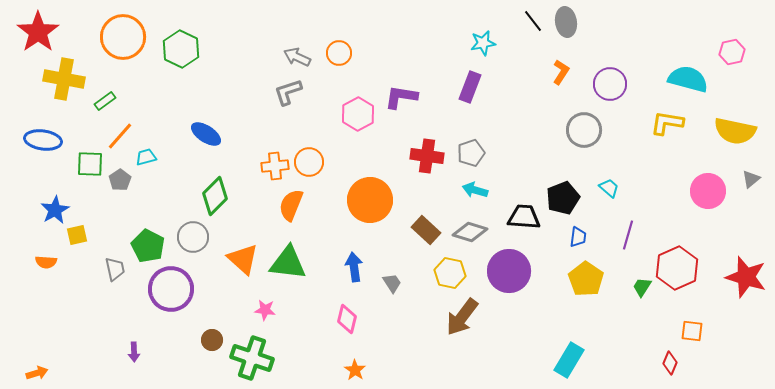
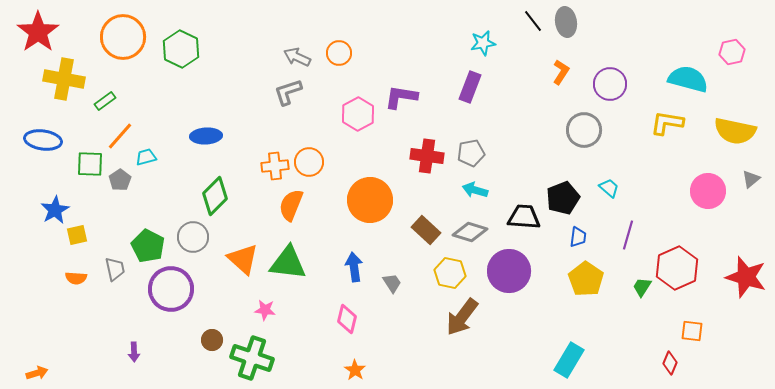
blue ellipse at (206, 134): moved 2 px down; rotated 36 degrees counterclockwise
gray pentagon at (471, 153): rotated 8 degrees clockwise
orange semicircle at (46, 262): moved 30 px right, 16 px down
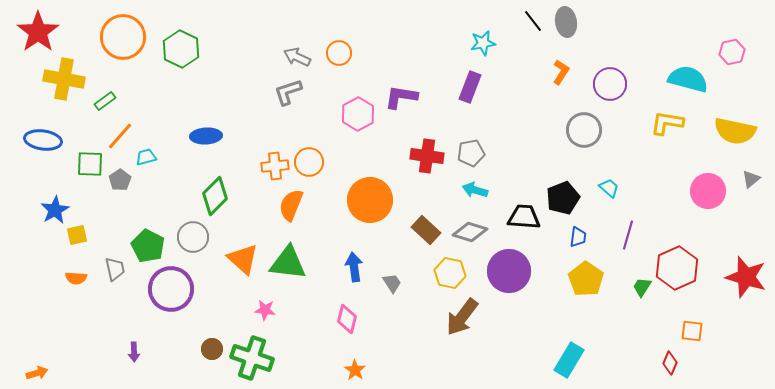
brown circle at (212, 340): moved 9 px down
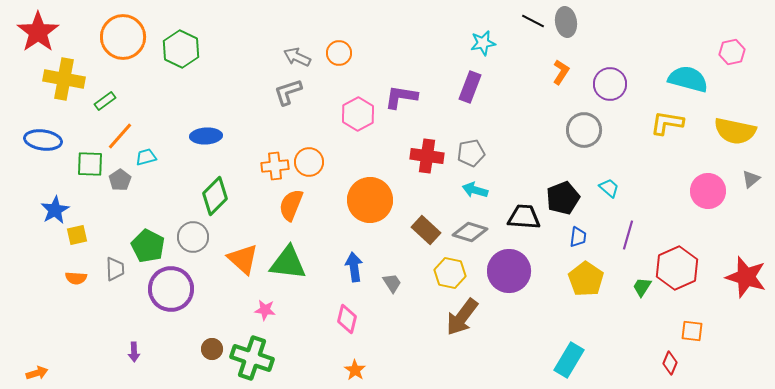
black line at (533, 21): rotated 25 degrees counterclockwise
gray trapezoid at (115, 269): rotated 10 degrees clockwise
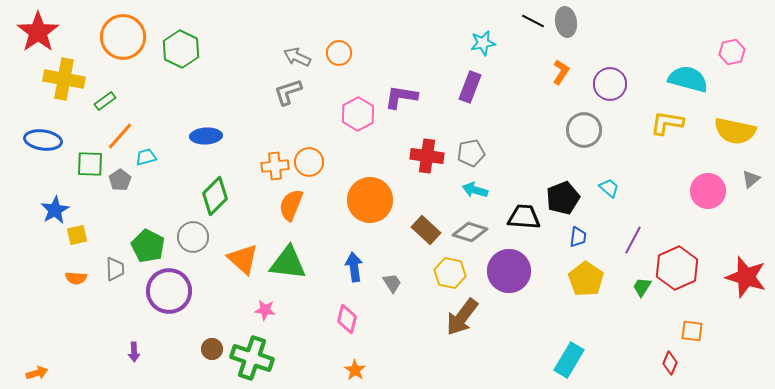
purple line at (628, 235): moved 5 px right, 5 px down; rotated 12 degrees clockwise
purple circle at (171, 289): moved 2 px left, 2 px down
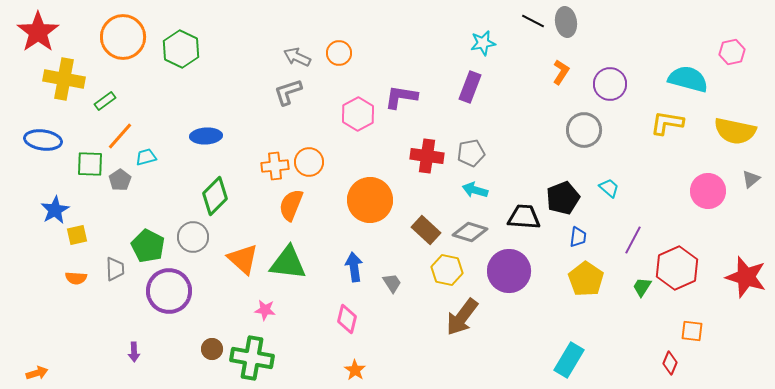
yellow hexagon at (450, 273): moved 3 px left, 3 px up
green cross at (252, 358): rotated 9 degrees counterclockwise
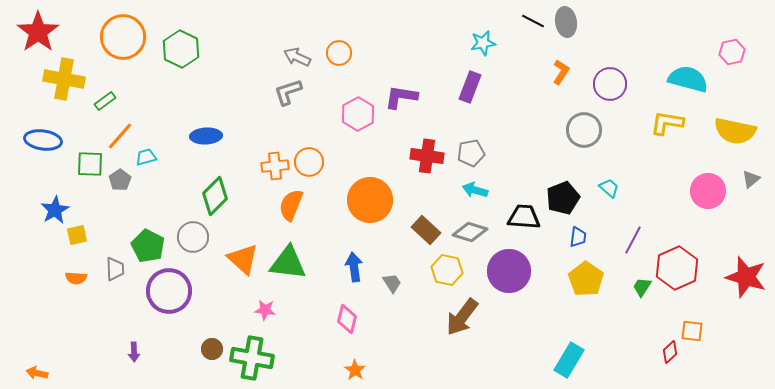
red diamond at (670, 363): moved 11 px up; rotated 25 degrees clockwise
orange arrow at (37, 373): rotated 150 degrees counterclockwise
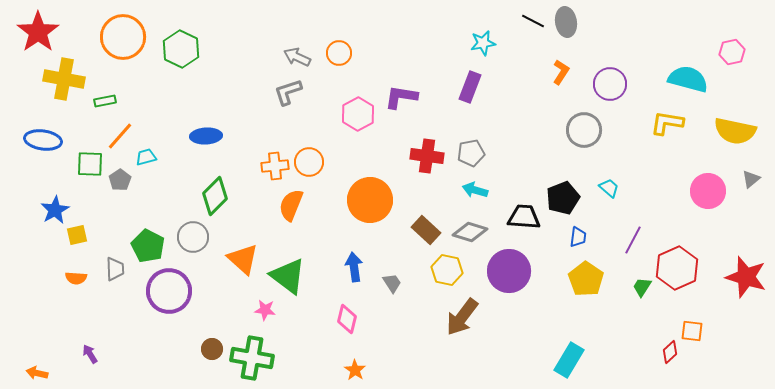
green rectangle at (105, 101): rotated 25 degrees clockwise
green triangle at (288, 263): moved 13 px down; rotated 30 degrees clockwise
purple arrow at (134, 352): moved 44 px left, 2 px down; rotated 150 degrees clockwise
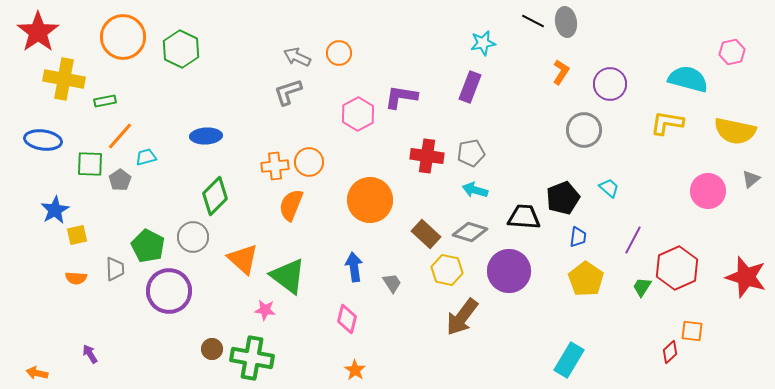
brown rectangle at (426, 230): moved 4 px down
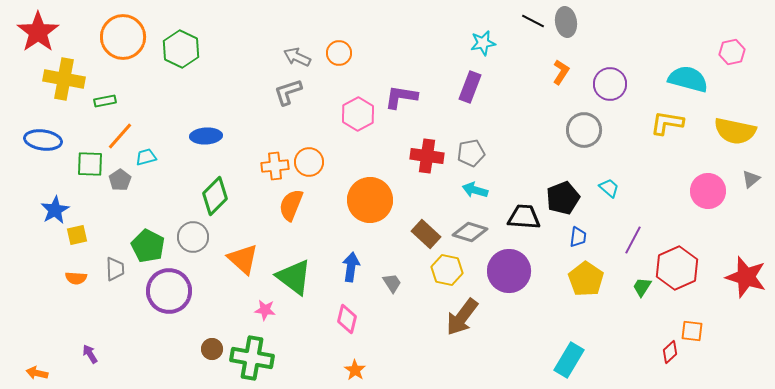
blue arrow at (354, 267): moved 3 px left; rotated 16 degrees clockwise
green triangle at (288, 276): moved 6 px right, 1 px down
